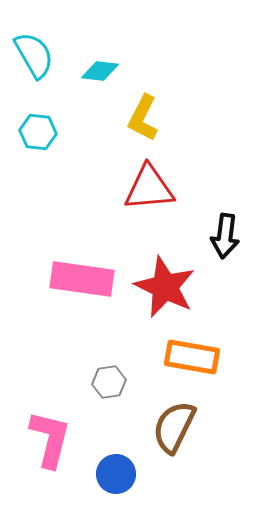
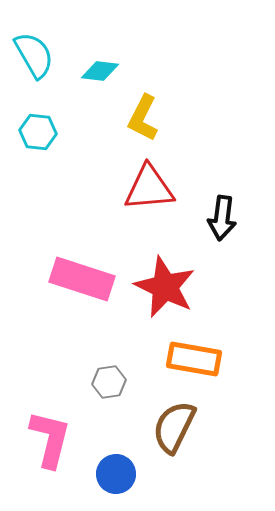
black arrow: moved 3 px left, 18 px up
pink rectangle: rotated 10 degrees clockwise
orange rectangle: moved 2 px right, 2 px down
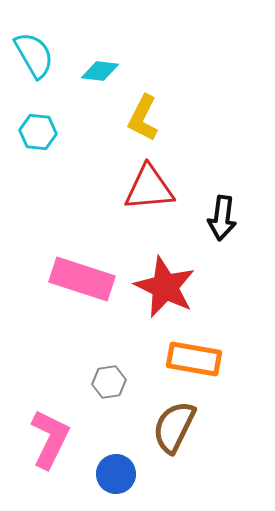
pink L-shape: rotated 12 degrees clockwise
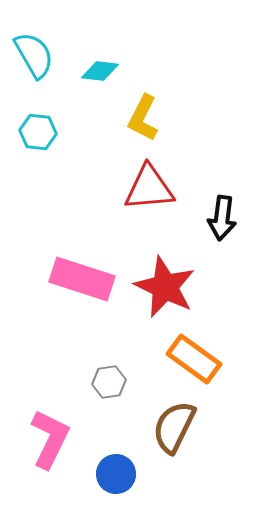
orange rectangle: rotated 26 degrees clockwise
